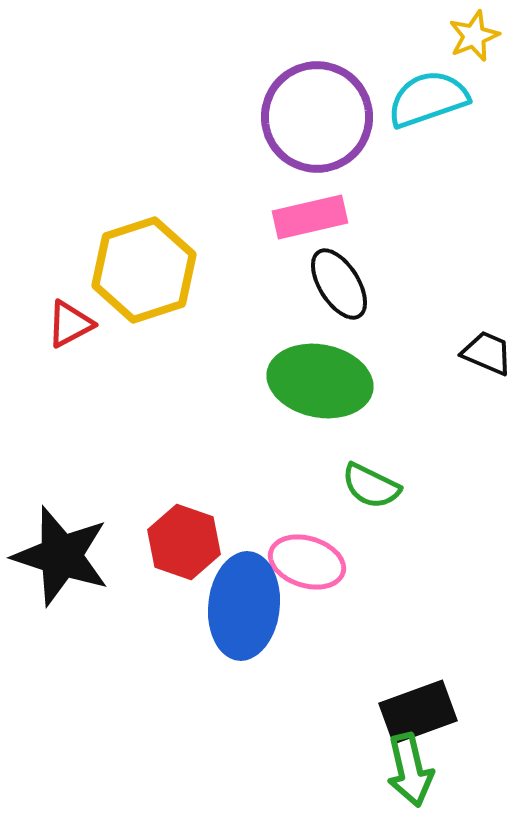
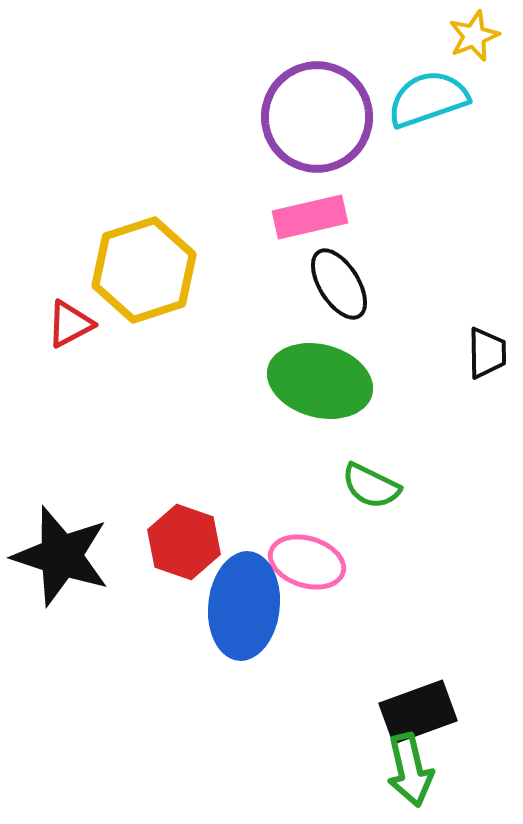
black trapezoid: rotated 66 degrees clockwise
green ellipse: rotated 4 degrees clockwise
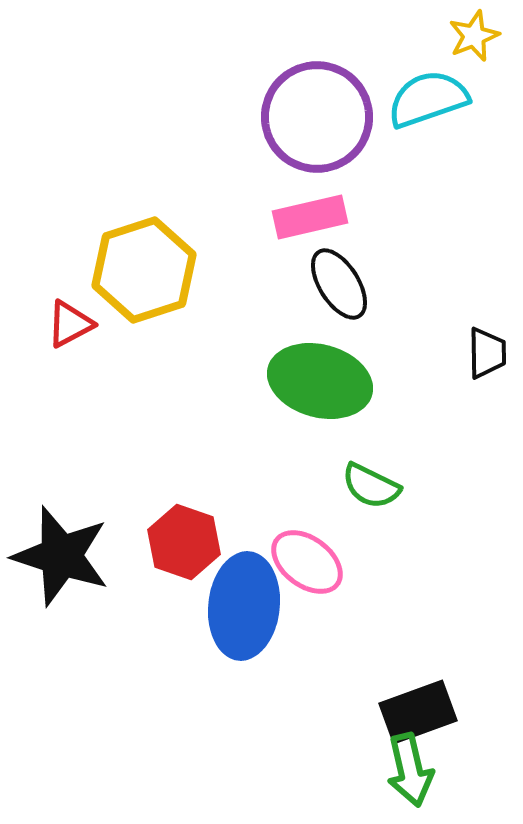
pink ellipse: rotated 20 degrees clockwise
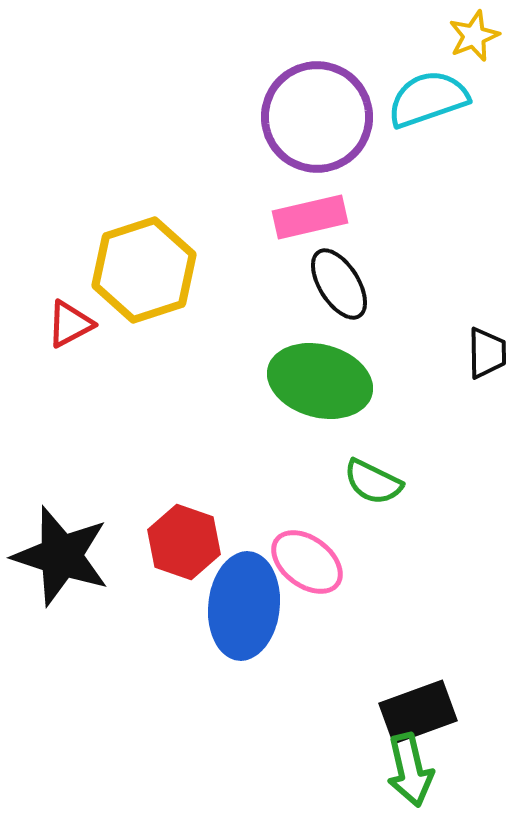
green semicircle: moved 2 px right, 4 px up
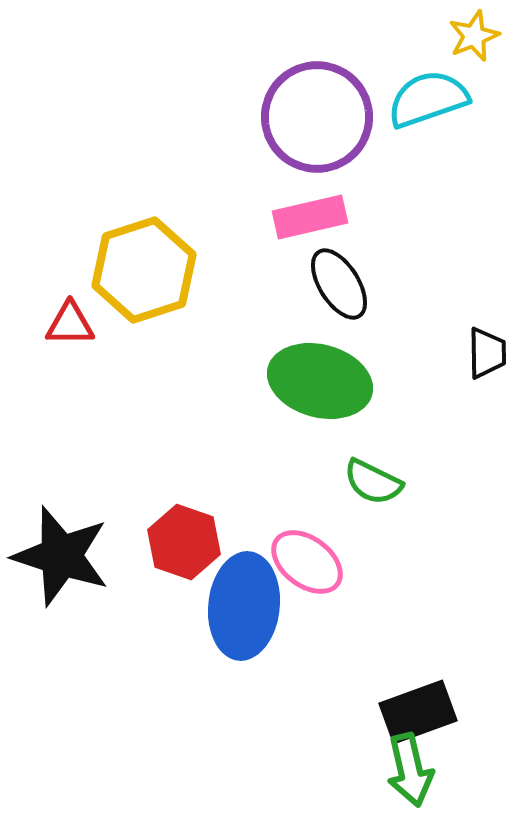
red triangle: rotated 28 degrees clockwise
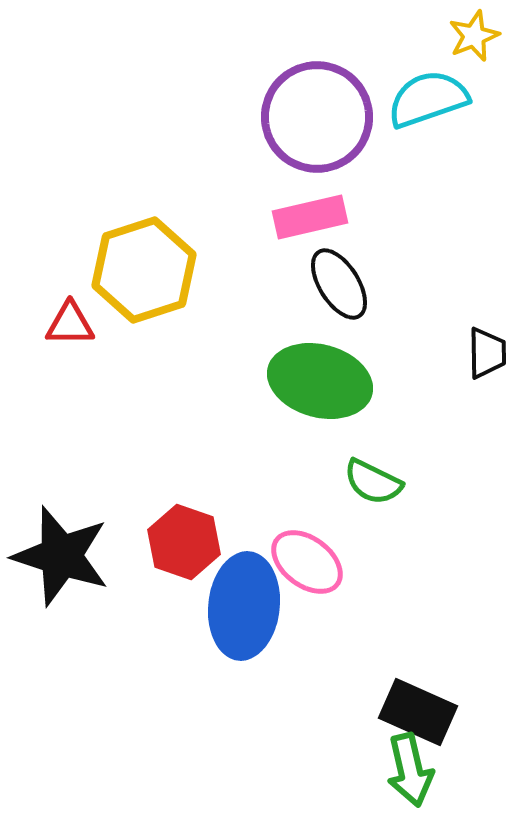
black rectangle: rotated 44 degrees clockwise
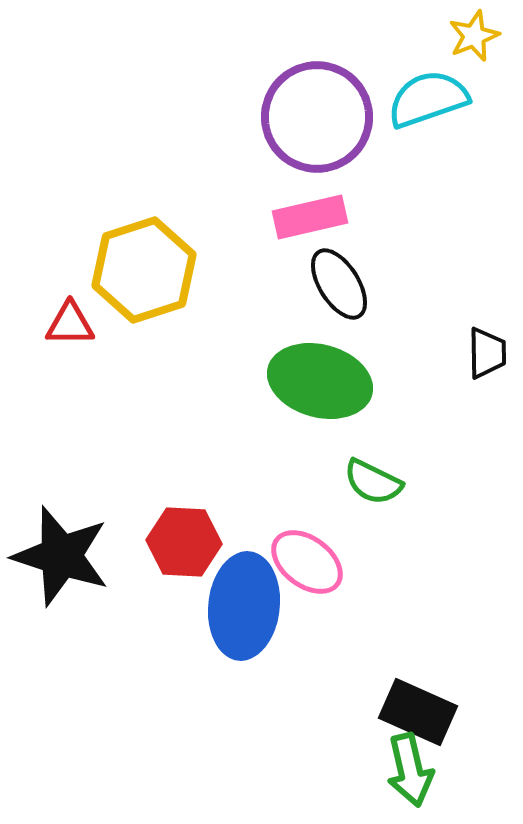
red hexagon: rotated 16 degrees counterclockwise
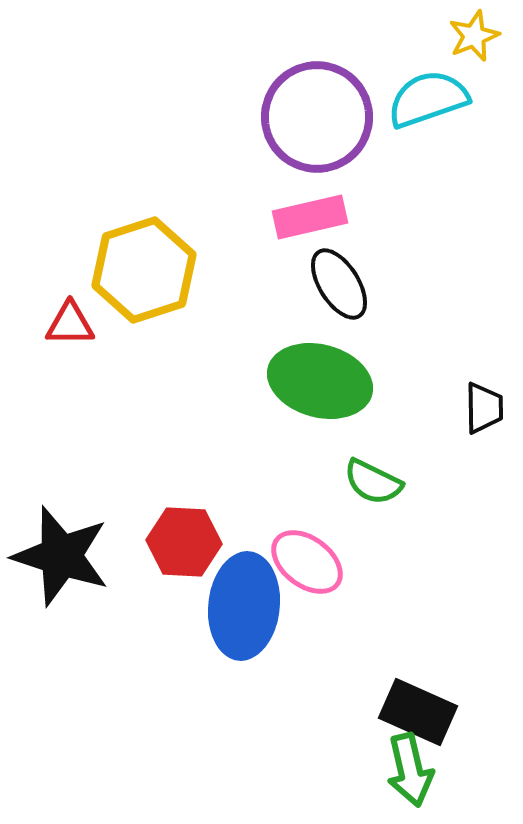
black trapezoid: moved 3 px left, 55 px down
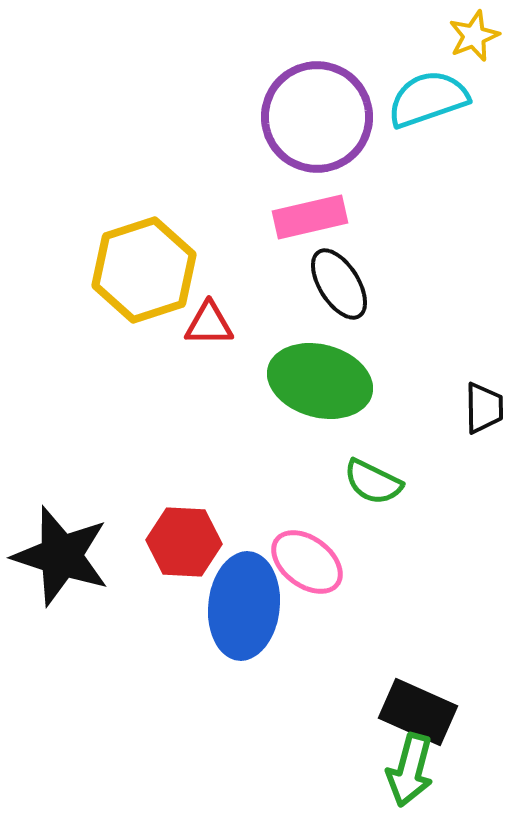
red triangle: moved 139 px right
green arrow: rotated 28 degrees clockwise
